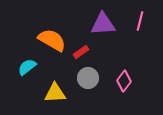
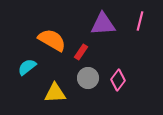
red rectangle: rotated 21 degrees counterclockwise
pink diamond: moved 6 px left, 1 px up
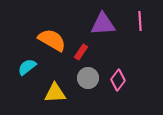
pink line: rotated 18 degrees counterclockwise
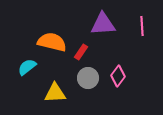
pink line: moved 2 px right, 5 px down
orange semicircle: moved 2 px down; rotated 16 degrees counterclockwise
pink diamond: moved 4 px up
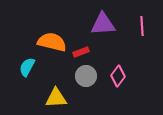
red rectangle: rotated 35 degrees clockwise
cyan semicircle: rotated 24 degrees counterclockwise
gray circle: moved 2 px left, 2 px up
yellow triangle: moved 1 px right, 5 px down
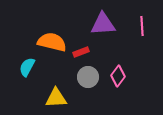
gray circle: moved 2 px right, 1 px down
